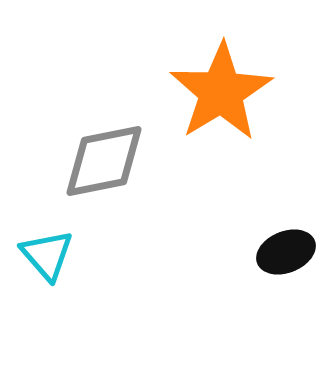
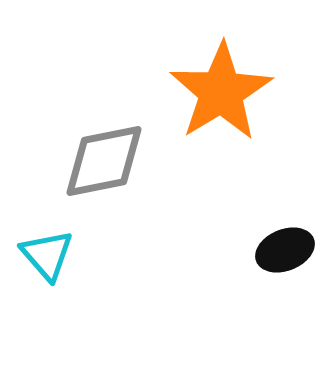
black ellipse: moved 1 px left, 2 px up
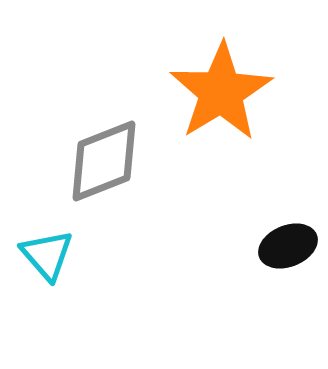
gray diamond: rotated 10 degrees counterclockwise
black ellipse: moved 3 px right, 4 px up
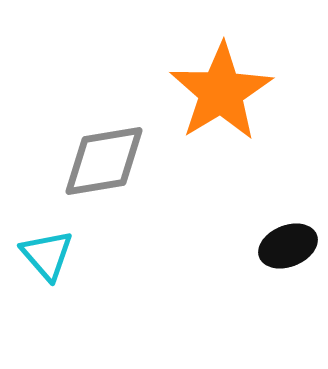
gray diamond: rotated 12 degrees clockwise
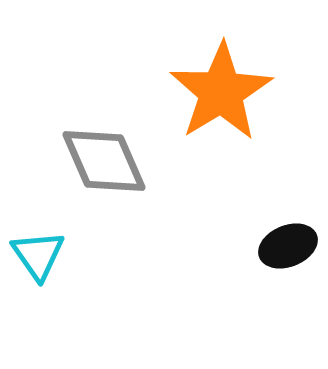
gray diamond: rotated 76 degrees clockwise
cyan triangle: moved 9 px left; rotated 6 degrees clockwise
